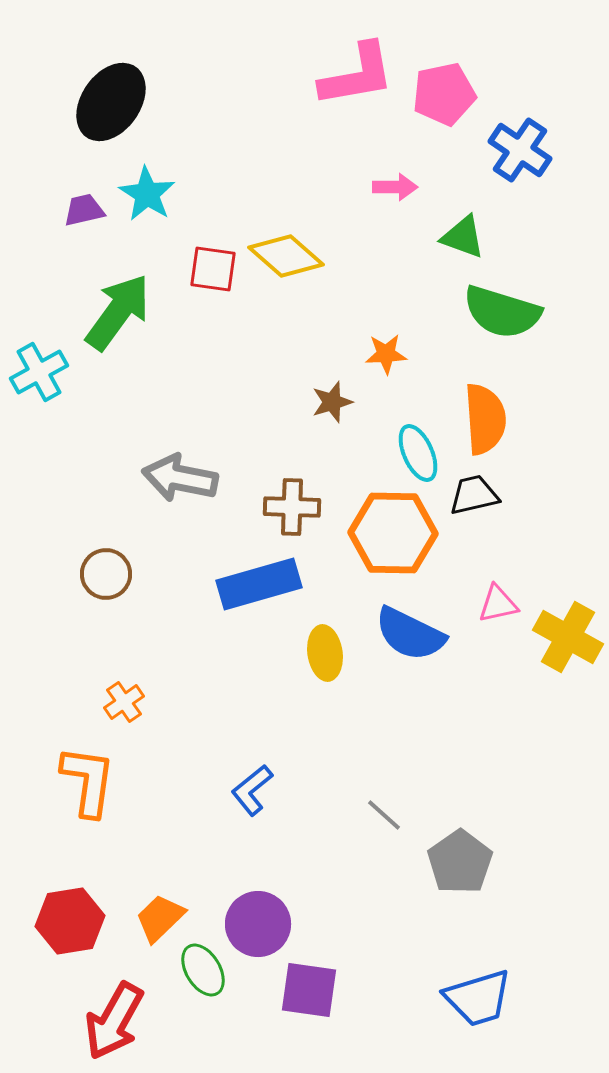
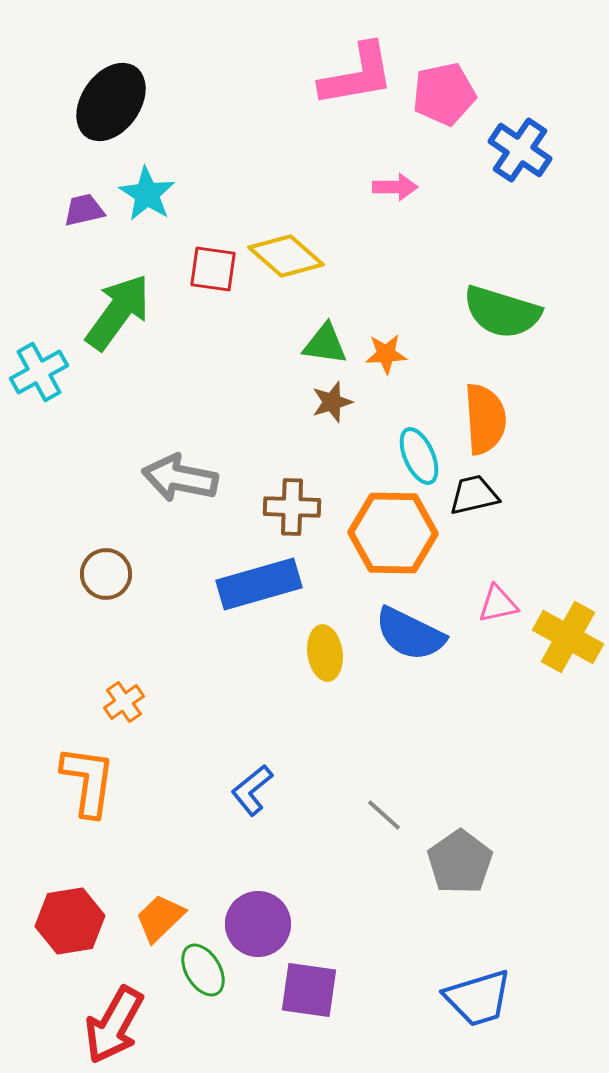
green triangle: moved 138 px left, 107 px down; rotated 12 degrees counterclockwise
cyan ellipse: moved 1 px right, 3 px down
red arrow: moved 4 px down
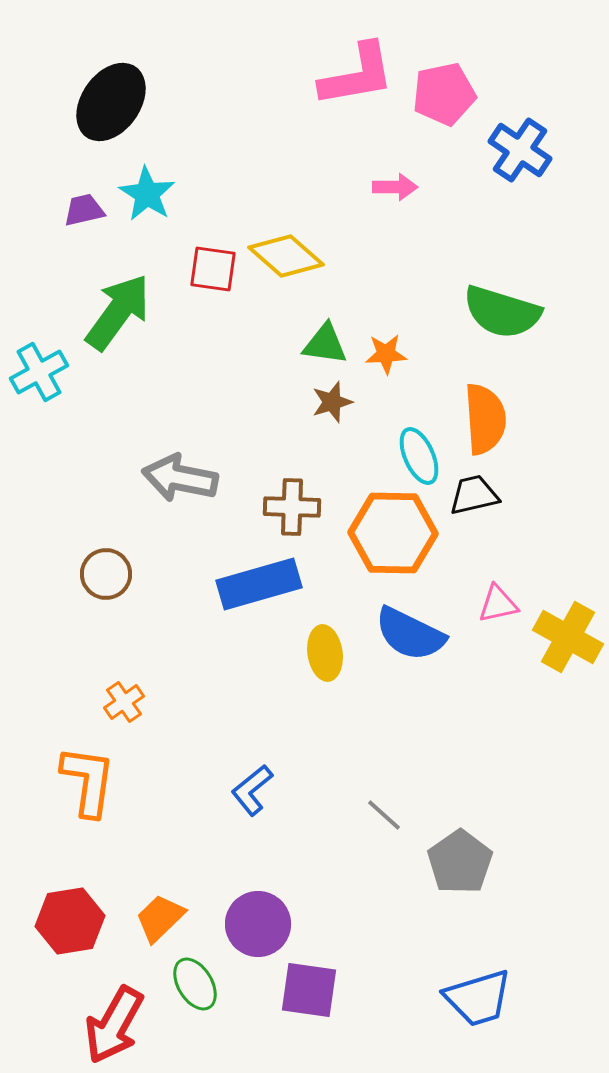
green ellipse: moved 8 px left, 14 px down
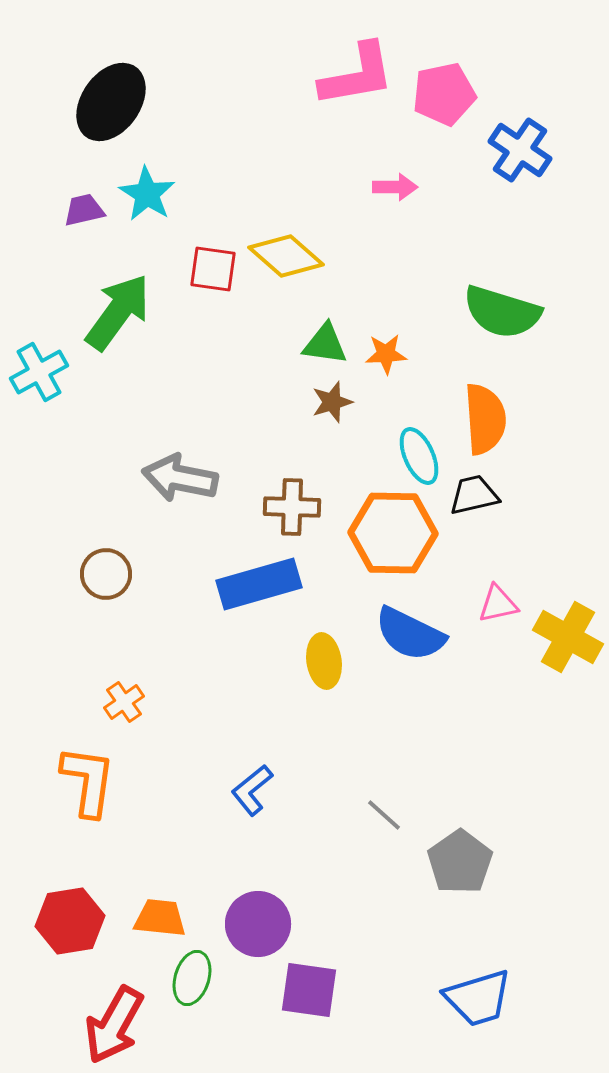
yellow ellipse: moved 1 px left, 8 px down
orange trapezoid: rotated 50 degrees clockwise
green ellipse: moved 3 px left, 6 px up; rotated 48 degrees clockwise
